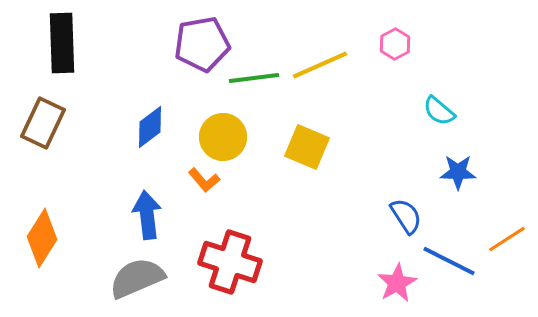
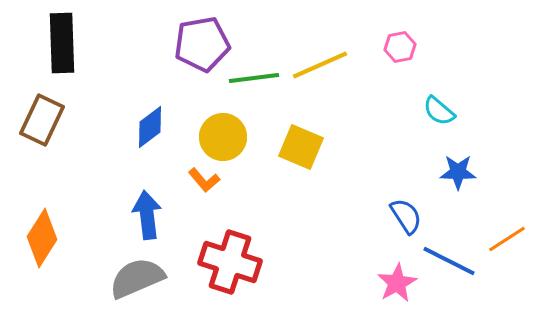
pink hexagon: moved 5 px right, 3 px down; rotated 16 degrees clockwise
brown rectangle: moved 1 px left, 3 px up
yellow square: moved 6 px left
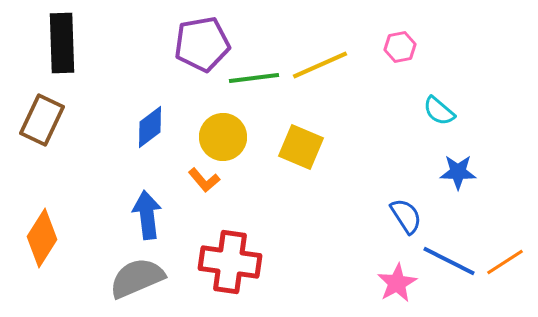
orange line: moved 2 px left, 23 px down
red cross: rotated 10 degrees counterclockwise
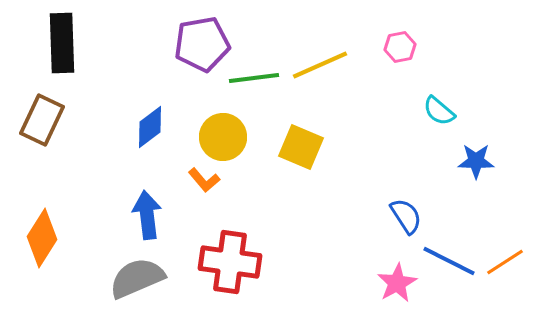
blue star: moved 18 px right, 11 px up
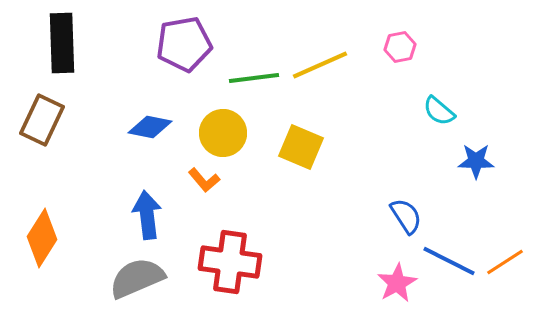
purple pentagon: moved 18 px left
blue diamond: rotated 48 degrees clockwise
yellow circle: moved 4 px up
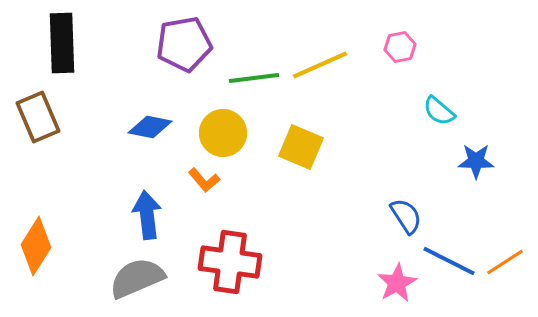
brown rectangle: moved 4 px left, 3 px up; rotated 48 degrees counterclockwise
orange diamond: moved 6 px left, 8 px down
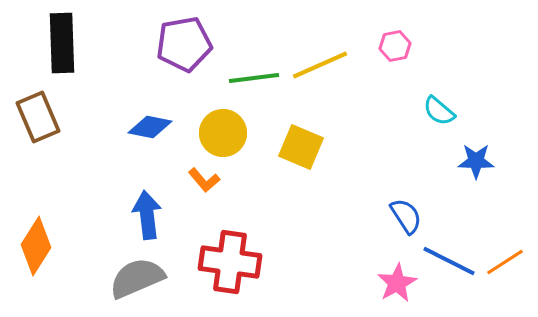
pink hexagon: moved 5 px left, 1 px up
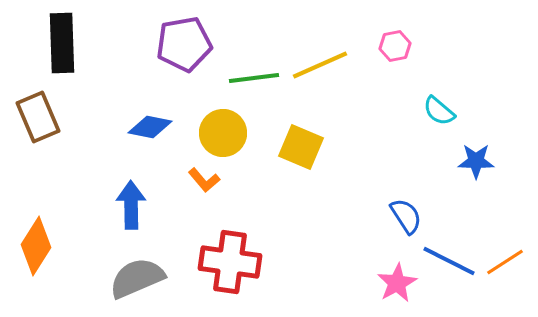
blue arrow: moved 16 px left, 10 px up; rotated 6 degrees clockwise
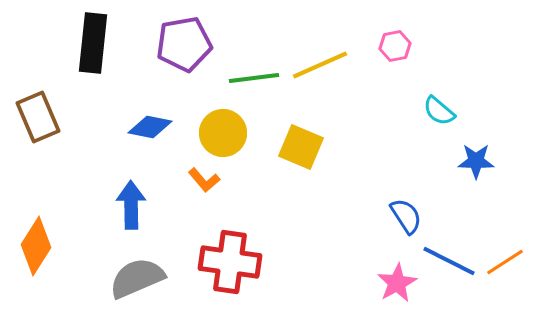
black rectangle: moved 31 px right; rotated 8 degrees clockwise
